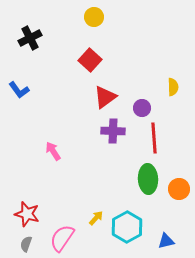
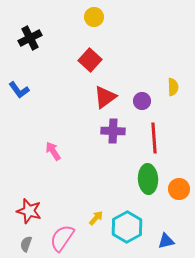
purple circle: moved 7 px up
red star: moved 2 px right, 3 px up
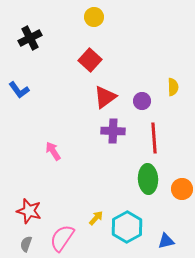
orange circle: moved 3 px right
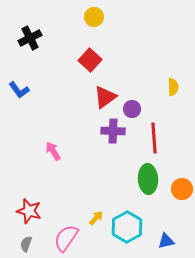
purple circle: moved 10 px left, 8 px down
pink semicircle: moved 4 px right
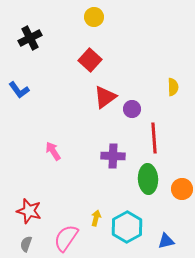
purple cross: moved 25 px down
yellow arrow: rotated 28 degrees counterclockwise
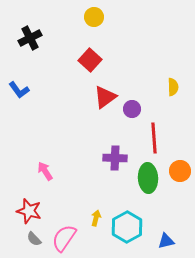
pink arrow: moved 8 px left, 20 px down
purple cross: moved 2 px right, 2 px down
green ellipse: moved 1 px up
orange circle: moved 2 px left, 18 px up
pink semicircle: moved 2 px left
gray semicircle: moved 8 px right, 5 px up; rotated 63 degrees counterclockwise
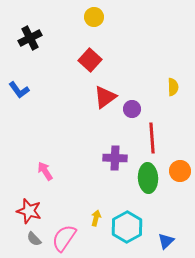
red line: moved 2 px left
blue triangle: rotated 30 degrees counterclockwise
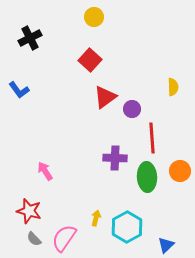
green ellipse: moved 1 px left, 1 px up
blue triangle: moved 4 px down
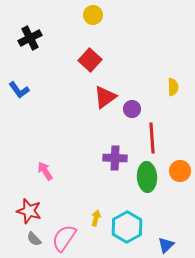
yellow circle: moved 1 px left, 2 px up
